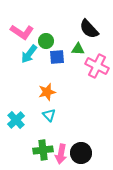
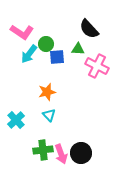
green circle: moved 3 px down
pink arrow: rotated 30 degrees counterclockwise
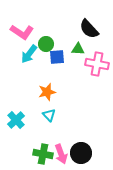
pink cross: moved 2 px up; rotated 15 degrees counterclockwise
green cross: moved 4 px down; rotated 18 degrees clockwise
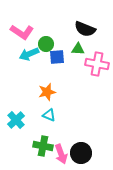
black semicircle: moved 4 px left; rotated 25 degrees counterclockwise
cyan arrow: rotated 30 degrees clockwise
cyan triangle: rotated 24 degrees counterclockwise
green cross: moved 8 px up
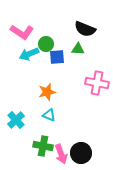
pink cross: moved 19 px down
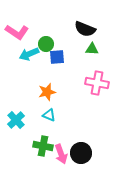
pink L-shape: moved 5 px left
green triangle: moved 14 px right
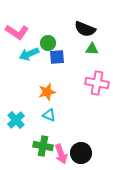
green circle: moved 2 px right, 1 px up
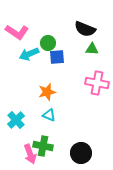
pink arrow: moved 31 px left
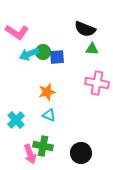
green circle: moved 5 px left, 9 px down
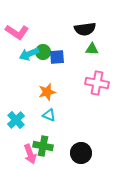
black semicircle: rotated 30 degrees counterclockwise
